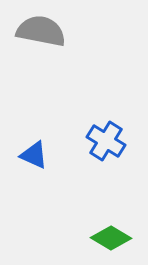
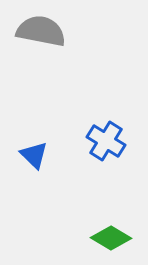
blue triangle: rotated 20 degrees clockwise
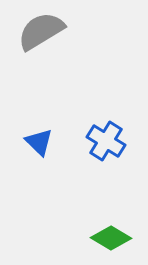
gray semicircle: rotated 42 degrees counterclockwise
blue triangle: moved 5 px right, 13 px up
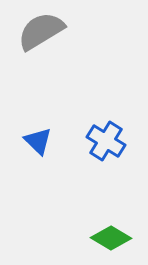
blue triangle: moved 1 px left, 1 px up
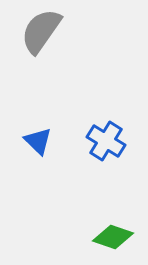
gray semicircle: rotated 24 degrees counterclockwise
green diamond: moved 2 px right, 1 px up; rotated 12 degrees counterclockwise
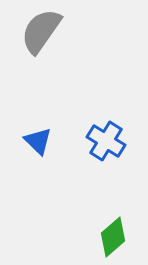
green diamond: rotated 60 degrees counterclockwise
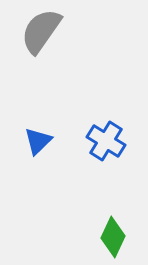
blue triangle: rotated 32 degrees clockwise
green diamond: rotated 24 degrees counterclockwise
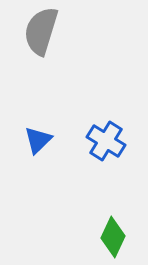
gray semicircle: rotated 18 degrees counterclockwise
blue triangle: moved 1 px up
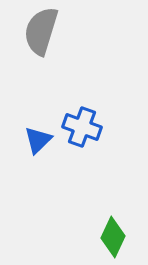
blue cross: moved 24 px left, 14 px up; rotated 12 degrees counterclockwise
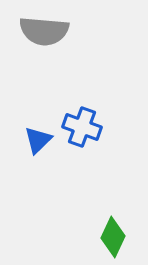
gray semicircle: moved 3 px right; rotated 102 degrees counterclockwise
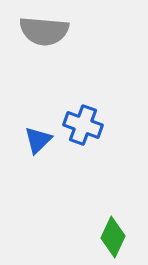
blue cross: moved 1 px right, 2 px up
